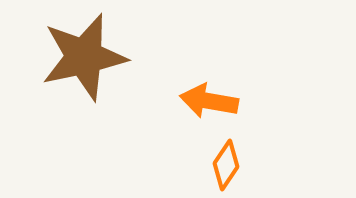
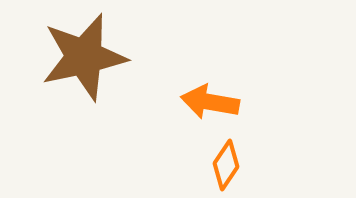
orange arrow: moved 1 px right, 1 px down
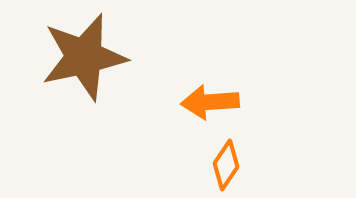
orange arrow: rotated 14 degrees counterclockwise
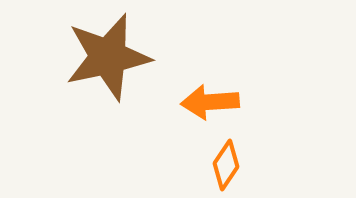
brown star: moved 24 px right
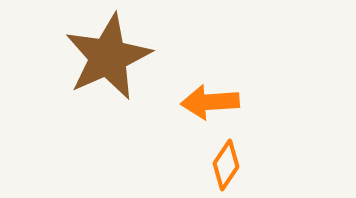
brown star: rotated 12 degrees counterclockwise
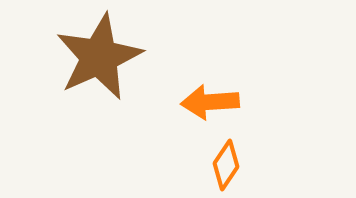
brown star: moved 9 px left
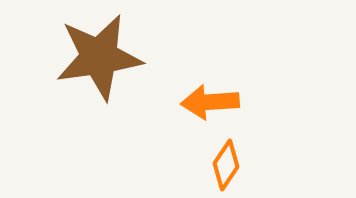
brown star: rotated 16 degrees clockwise
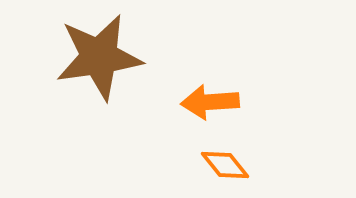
orange diamond: moved 1 px left; rotated 72 degrees counterclockwise
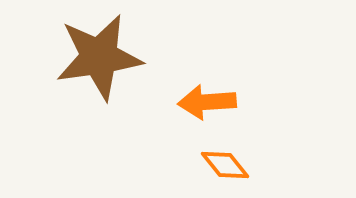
orange arrow: moved 3 px left
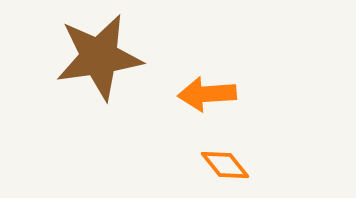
orange arrow: moved 8 px up
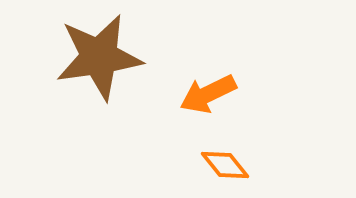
orange arrow: moved 1 px right; rotated 22 degrees counterclockwise
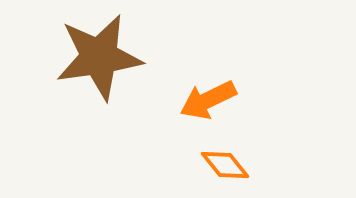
orange arrow: moved 6 px down
